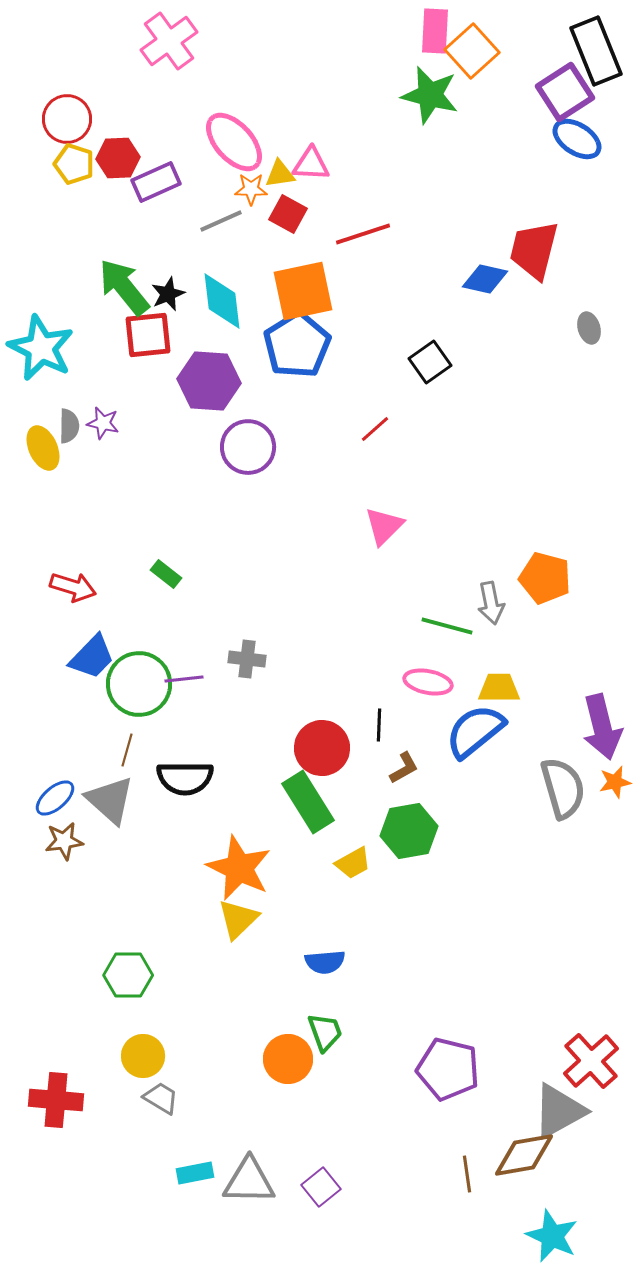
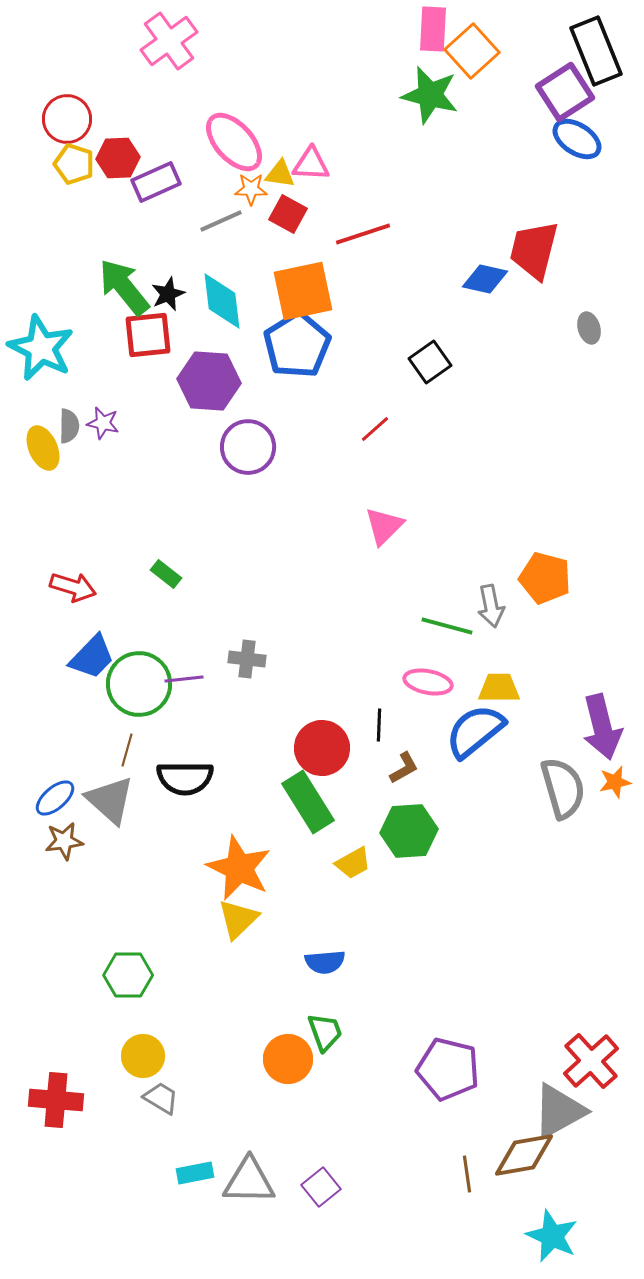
pink rectangle at (435, 31): moved 2 px left, 2 px up
yellow triangle at (280, 174): rotated 16 degrees clockwise
gray arrow at (491, 603): moved 3 px down
green hexagon at (409, 831): rotated 6 degrees clockwise
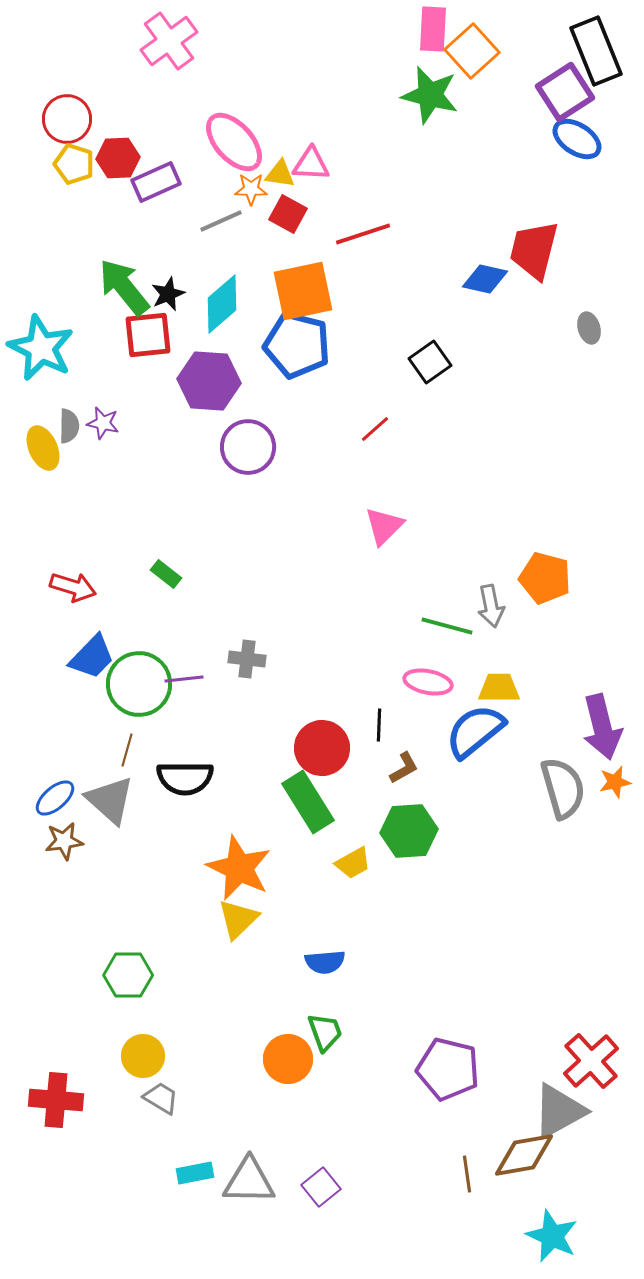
cyan diamond at (222, 301): moved 3 px down; rotated 56 degrees clockwise
blue pentagon at (297, 345): rotated 26 degrees counterclockwise
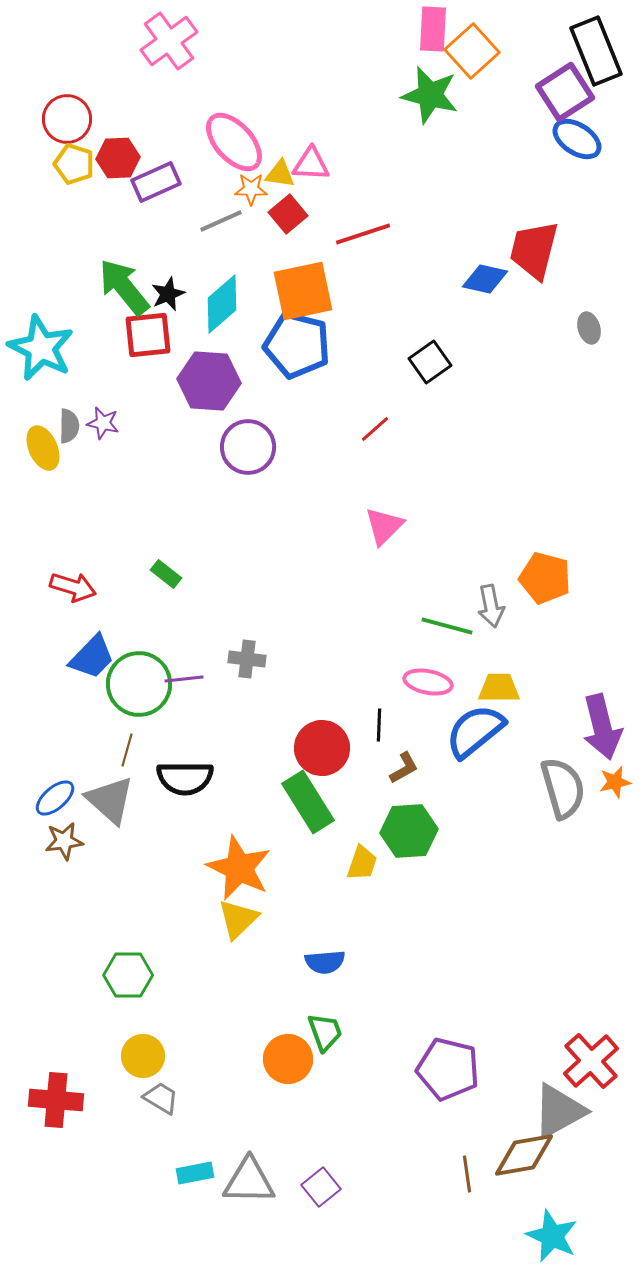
red square at (288, 214): rotated 21 degrees clockwise
yellow trapezoid at (353, 863): moved 9 px right; rotated 42 degrees counterclockwise
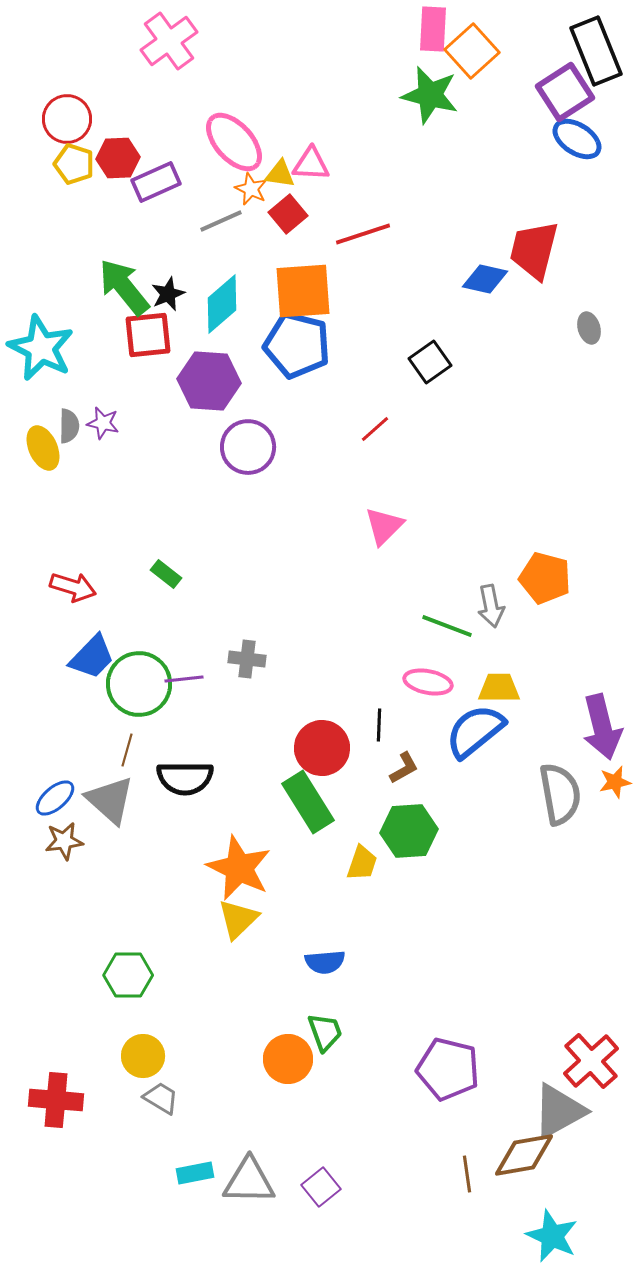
orange star at (251, 189): rotated 24 degrees clockwise
orange square at (303, 291): rotated 8 degrees clockwise
green line at (447, 626): rotated 6 degrees clockwise
gray semicircle at (563, 788): moved 3 px left, 6 px down; rotated 6 degrees clockwise
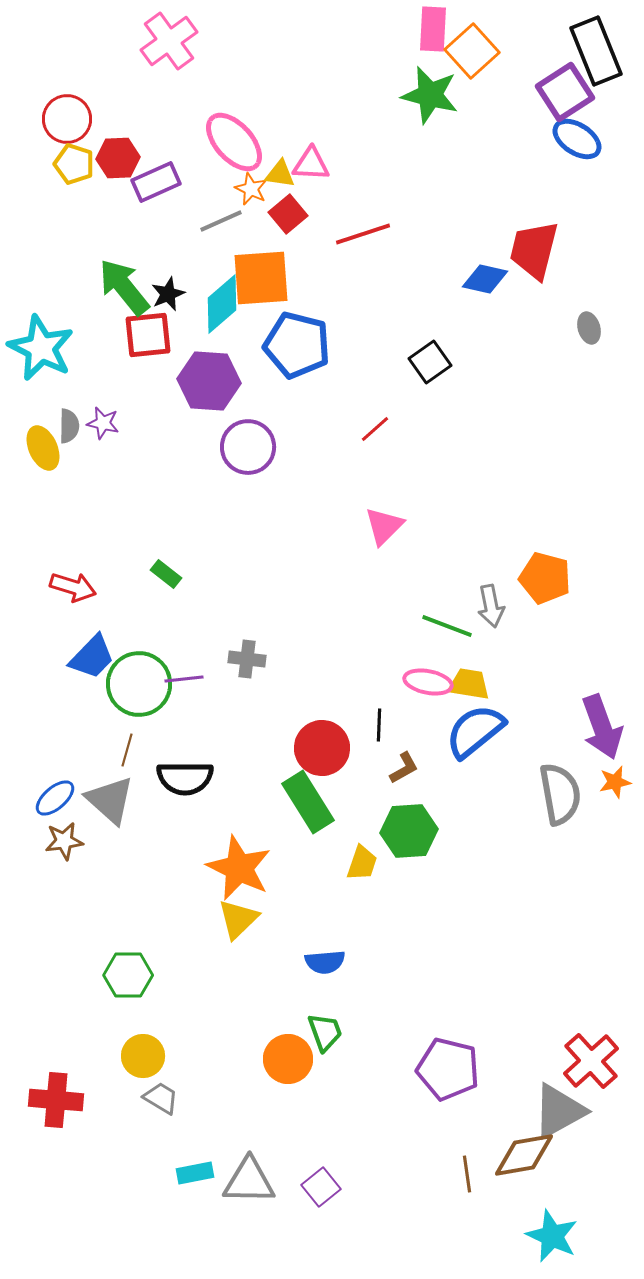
orange square at (303, 291): moved 42 px left, 13 px up
yellow trapezoid at (499, 688): moved 30 px left, 4 px up; rotated 9 degrees clockwise
purple arrow at (602, 727): rotated 6 degrees counterclockwise
